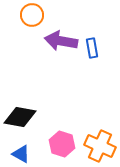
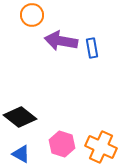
black diamond: rotated 28 degrees clockwise
orange cross: moved 1 px right, 1 px down
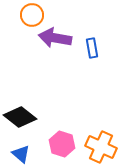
purple arrow: moved 6 px left, 3 px up
blue triangle: rotated 12 degrees clockwise
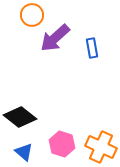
purple arrow: rotated 52 degrees counterclockwise
blue triangle: moved 3 px right, 2 px up
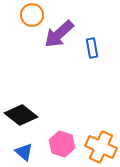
purple arrow: moved 4 px right, 4 px up
black diamond: moved 1 px right, 2 px up
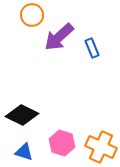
purple arrow: moved 3 px down
blue rectangle: rotated 12 degrees counterclockwise
black diamond: moved 1 px right; rotated 12 degrees counterclockwise
pink hexagon: moved 1 px up
blue triangle: rotated 24 degrees counterclockwise
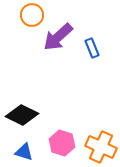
purple arrow: moved 1 px left
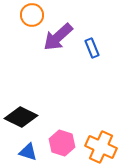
black diamond: moved 1 px left, 2 px down
blue triangle: moved 4 px right
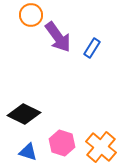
orange circle: moved 1 px left
purple arrow: rotated 84 degrees counterclockwise
blue rectangle: rotated 54 degrees clockwise
black diamond: moved 3 px right, 3 px up
orange cross: rotated 16 degrees clockwise
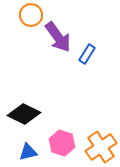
blue rectangle: moved 5 px left, 6 px down
orange cross: rotated 16 degrees clockwise
blue triangle: rotated 30 degrees counterclockwise
